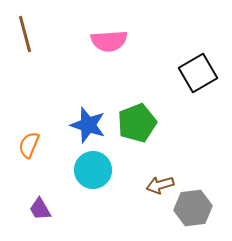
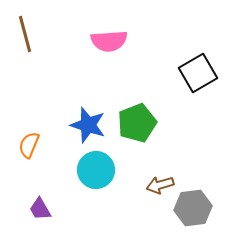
cyan circle: moved 3 px right
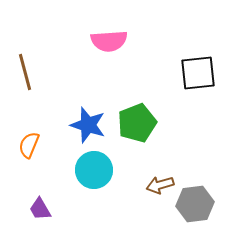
brown line: moved 38 px down
black square: rotated 24 degrees clockwise
cyan circle: moved 2 px left
gray hexagon: moved 2 px right, 4 px up
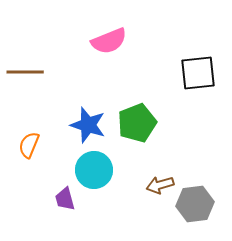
pink semicircle: rotated 18 degrees counterclockwise
brown line: rotated 75 degrees counterclockwise
purple trapezoid: moved 25 px right, 10 px up; rotated 15 degrees clockwise
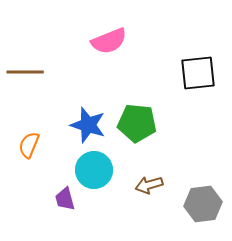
green pentagon: rotated 27 degrees clockwise
brown arrow: moved 11 px left
gray hexagon: moved 8 px right
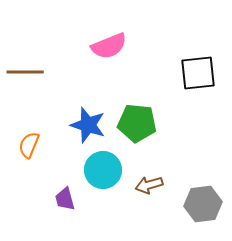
pink semicircle: moved 5 px down
cyan circle: moved 9 px right
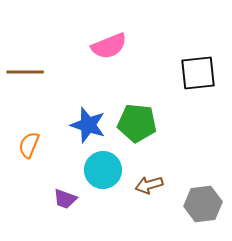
purple trapezoid: rotated 55 degrees counterclockwise
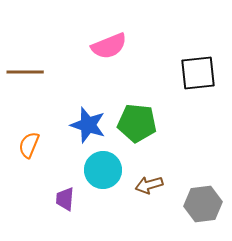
purple trapezoid: rotated 75 degrees clockwise
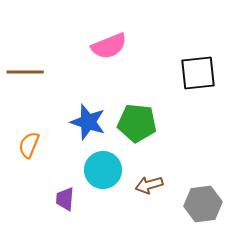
blue star: moved 3 px up
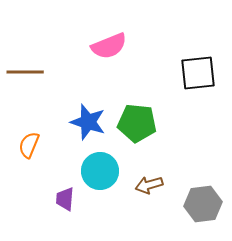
cyan circle: moved 3 px left, 1 px down
